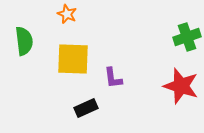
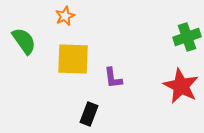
orange star: moved 2 px left, 2 px down; rotated 24 degrees clockwise
green semicircle: rotated 28 degrees counterclockwise
red star: rotated 9 degrees clockwise
black rectangle: moved 3 px right, 6 px down; rotated 45 degrees counterclockwise
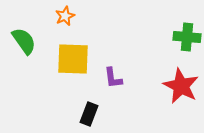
green cross: rotated 24 degrees clockwise
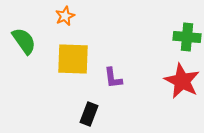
red star: moved 1 px right, 5 px up
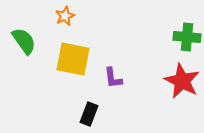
yellow square: rotated 9 degrees clockwise
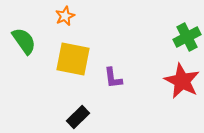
green cross: rotated 32 degrees counterclockwise
black rectangle: moved 11 px left, 3 px down; rotated 25 degrees clockwise
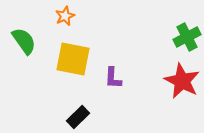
purple L-shape: rotated 10 degrees clockwise
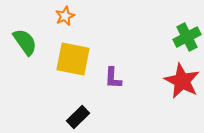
green semicircle: moved 1 px right, 1 px down
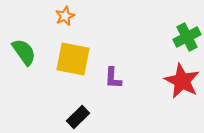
green semicircle: moved 1 px left, 10 px down
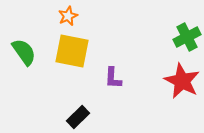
orange star: moved 3 px right
yellow square: moved 1 px left, 8 px up
